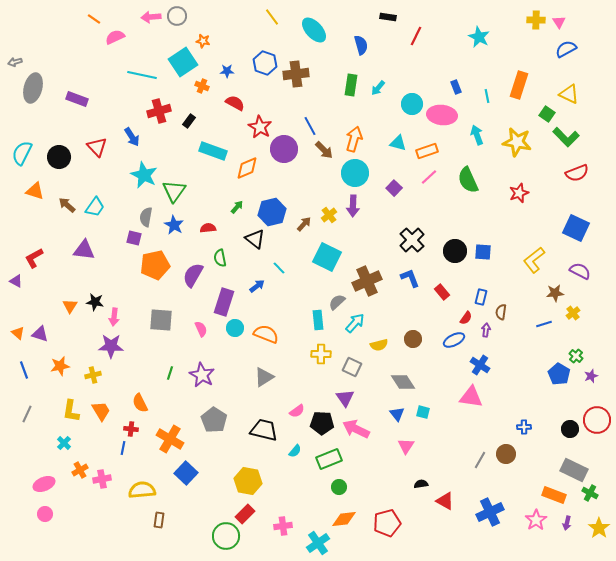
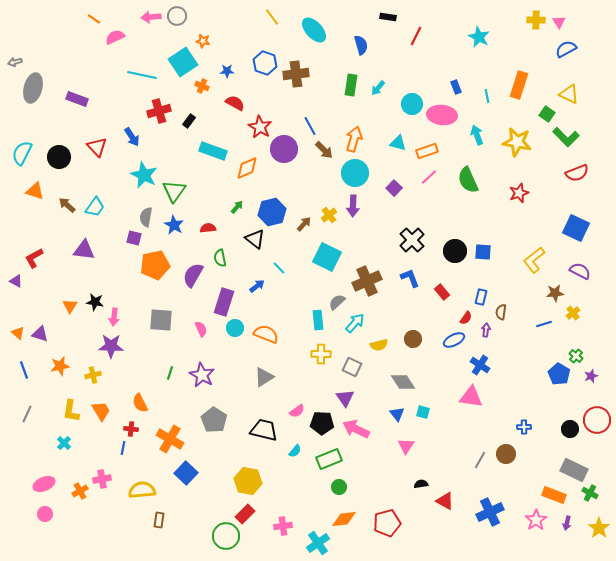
orange cross at (80, 470): moved 21 px down
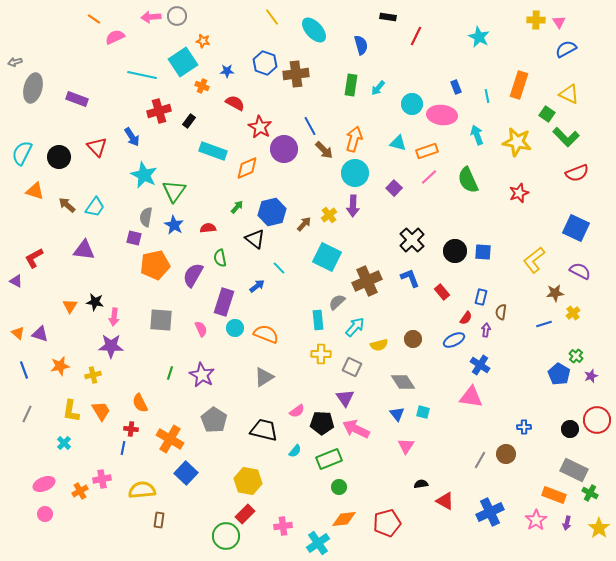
cyan arrow at (355, 323): moved 4 px down
